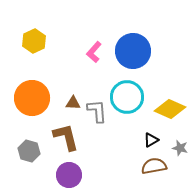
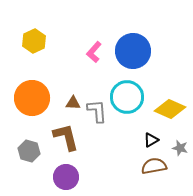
purple circle: moved 3 px left, 2 px down
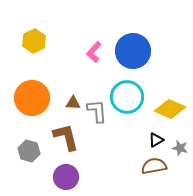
black triangle: moved 5 px right
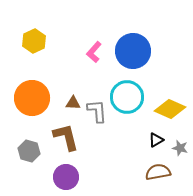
brown semicircle: moved 4 px right, 6 px down
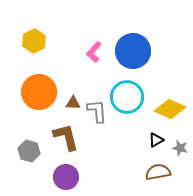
orange circle: moved 7 px right, 6 px up
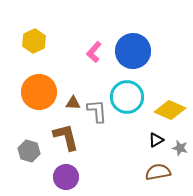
yellow diamond: moved 1 px down
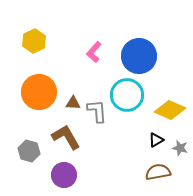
blue circle: moved 6 px right, 5 px down
cyan circle: moved 2 px up
brown L-shape: rotated 16 degrees counterclockwise
purple circle: moved 2 px left, 2 px up
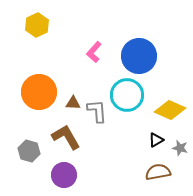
yellow hexagon: moved 3 px right, 16 px up
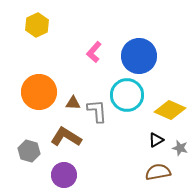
brown L-shape: rotated 28 degrees counterclockwise
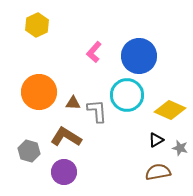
purple circle: moved 3 px up
